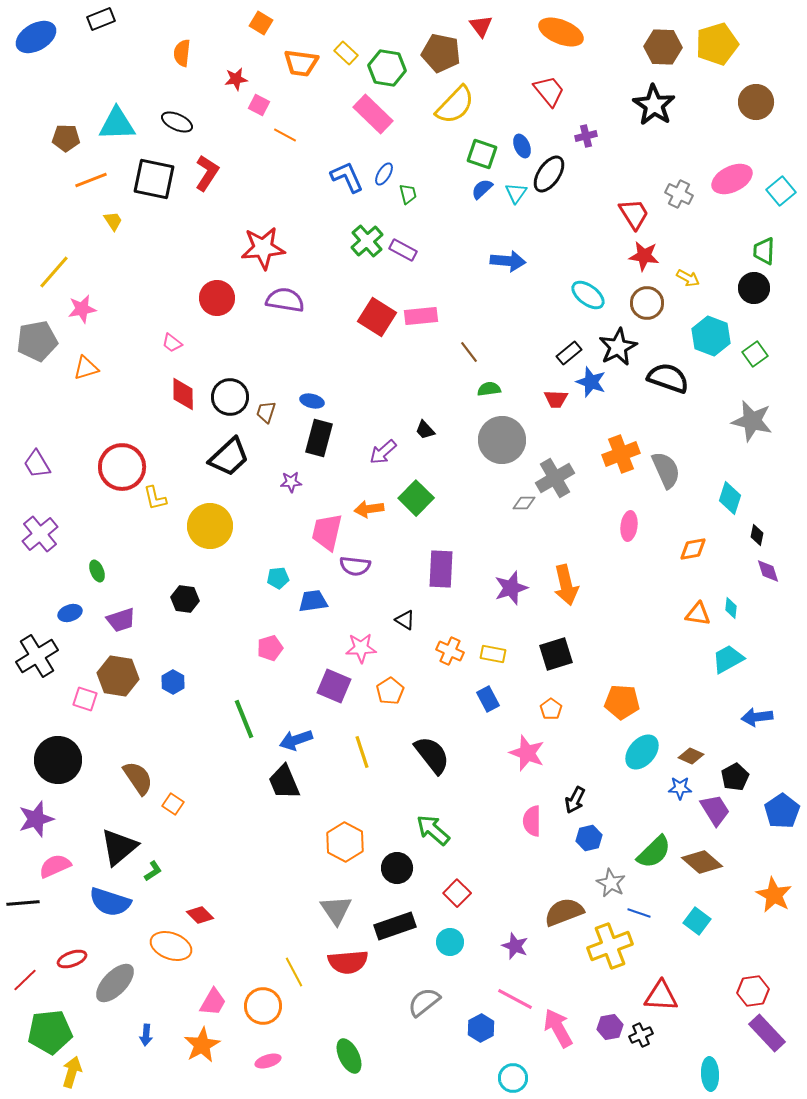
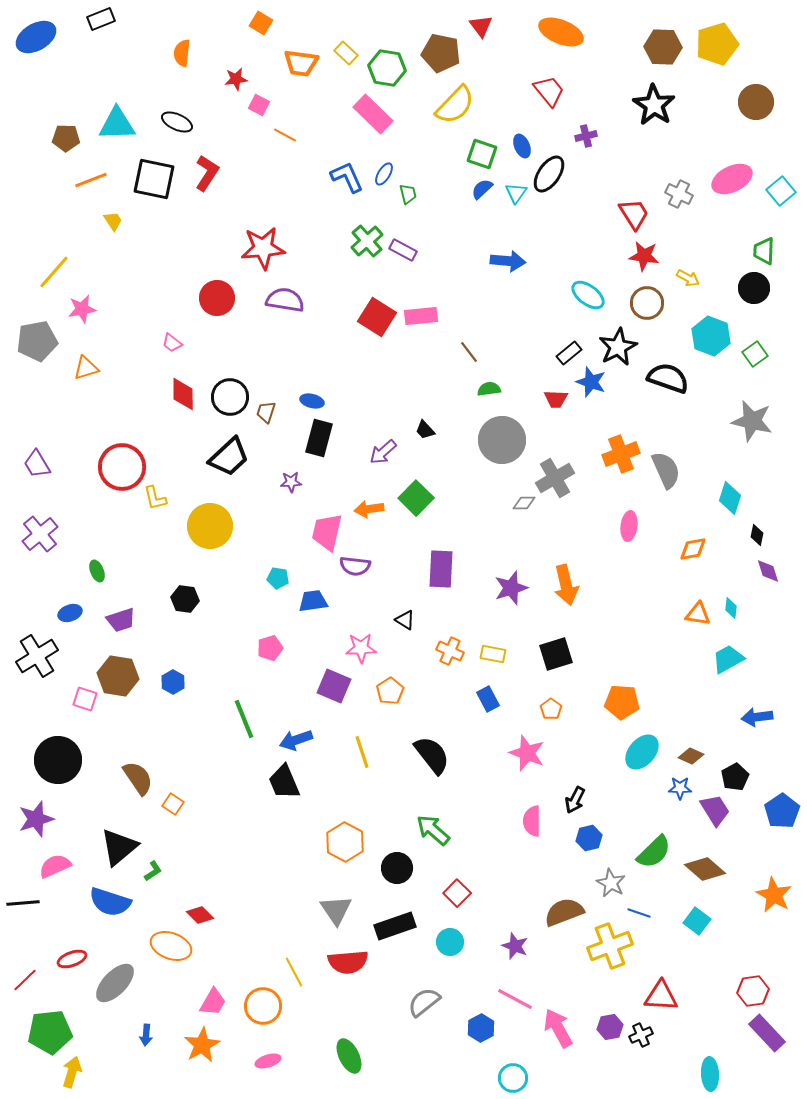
cyan pentagon at (278, 578): rotated 15 degrees clockwise
brown diamond at (702, 862): moved 3 px right, 7 px down
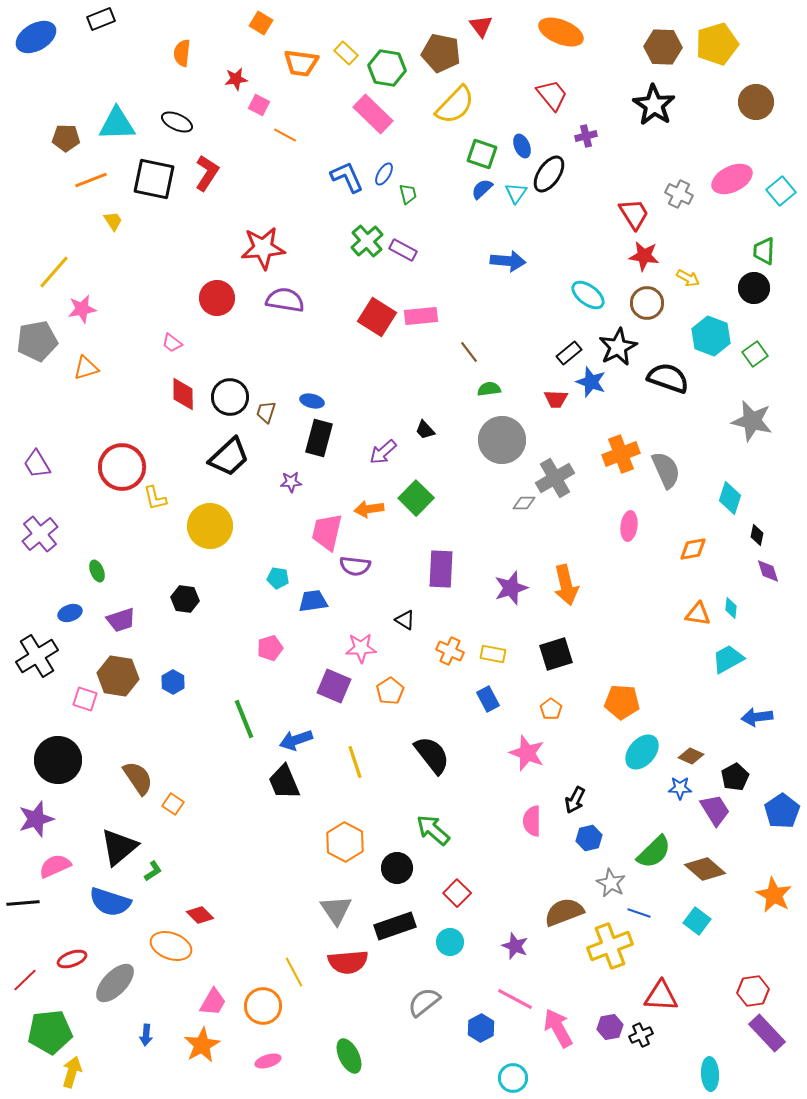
red trapezoid at (549, 91): moved 3 px right, 4 px down
yellow line at (362, 752): moved 7 px left, 10 px down
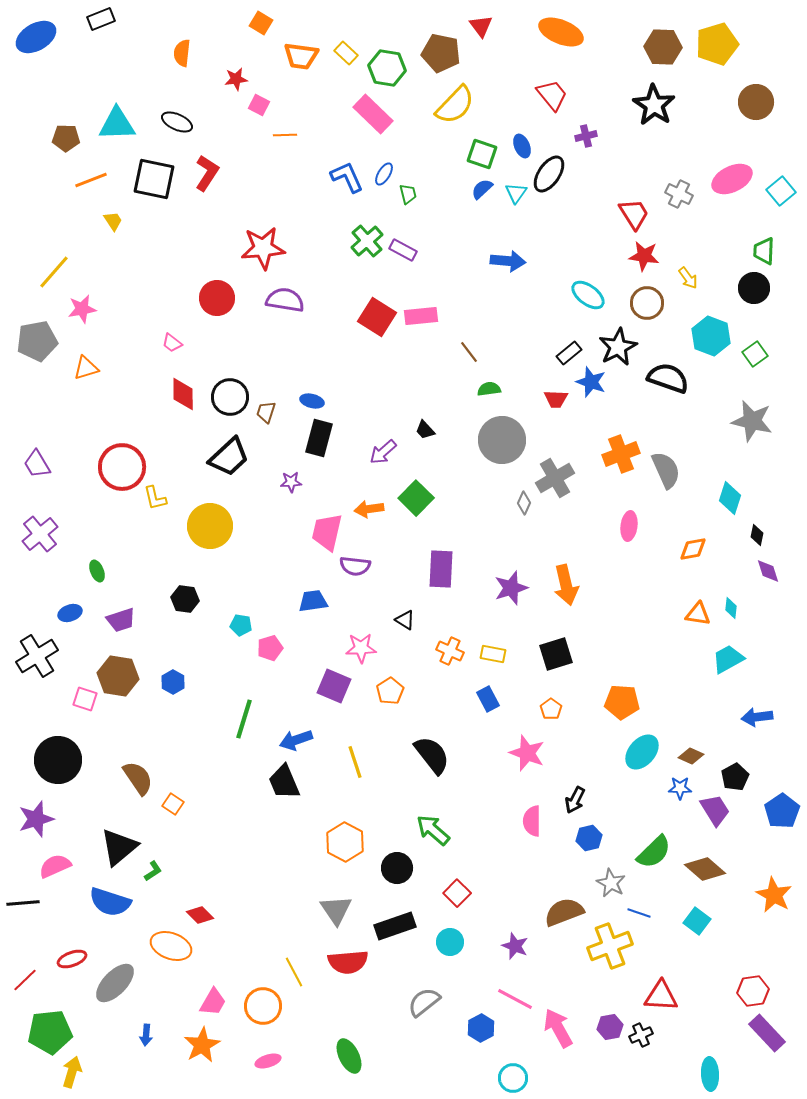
orange trapezoid at (301, 63): moved 7 px up
orange line at (285, 135): rotated 30 degrees counterclockwise
yellow arrow at (688, 278): rotated 25 degrees clockwise
gray diamond at (524, 503): rotated 65 degrees counterclockwise
cyan pentagon at (278, 578): moved 37 px left, 47 px down
green line at (244, 719): rotated 39 degrees clockwise
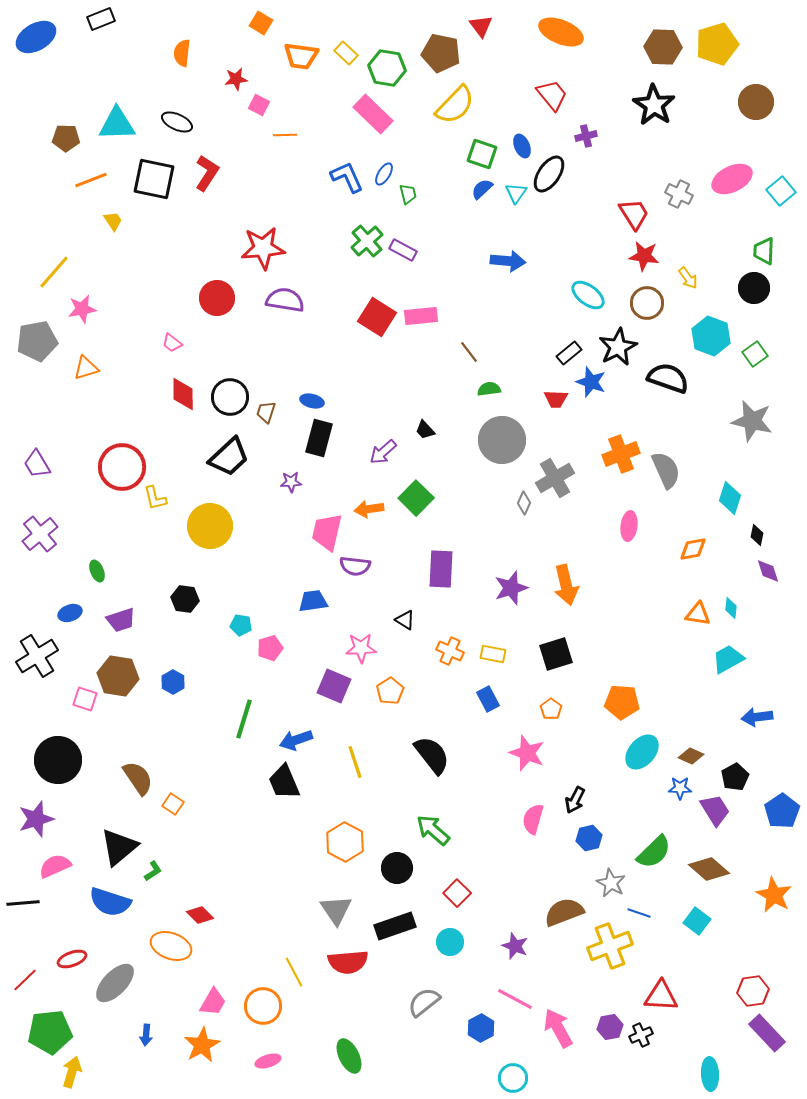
pink semicircle at (532, 821): moved 1 px right, 2 px up; rotated 16 degrees clockwise
brown diamond at (705, 869): moved 4 px right
